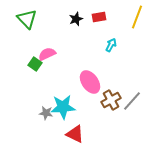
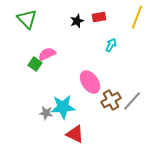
black star: moved 1 px right, 2 px down
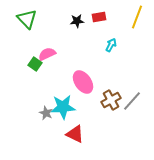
black star: rotated 16 degrees clockwise
pink ellipse: moved 7 px left
gray star: rotated 16 degrees clockwise
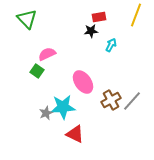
yellow line: moved 1 px left, 2 px up
black star: moved 14 px right, 10 px down
green square: moved 2 px right, 7 px down
gray star: rotated 24 degrees clockwise
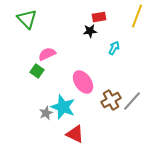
yellow line: moved 1 px right, 1 px down
black star: moved 1 px left
cyan arrow: moved 3 px right, 3 px down
cyan star: rotated 25 degrees clockwise
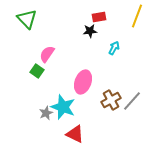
pink semicircle: rotated 30 degrees counterclockwise
pink ellipse: rotated 55 degrees clockwise
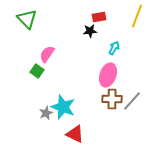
pink ellipse: moved 25 px right, 7 px up
brown cross: moved 1 px right, 1 px up; rotated 30 degrees clockwise
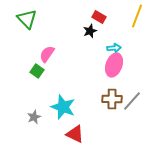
red rectangle: rotated 40 degrees clockwise
black star: rotated 16 degrees counterclockwise
cyan arrow: rotated 56 degrees clockwise
pink ellipse: moved 6 px right, 10 px up
gray star: moved 12 px left, 4 px down
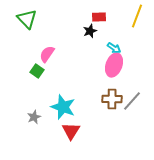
red rectangle: rotated 32 degrees counterclockwise
cyan arrow: rotated 40 degrees clockwise
red triangle: moved 4 px left, 3 px up; rotated 36 degrees clockwise
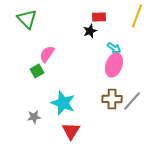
green square: rotated 24 degrees clockwise
cyan star: moved 4 px up
gray star: rotated 16 degrees clockwise
